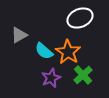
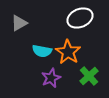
gray triangle: moved 12 px up
cyan semicircle: moved 2 px left; rotated 30 degrees counterclockwise
green cross: moved 6 px right, 1 px down
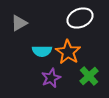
cyan semicircle: rotated 12 degrees counterclockwise
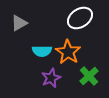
white ellipse: rotated 10 degrees counterclockwise
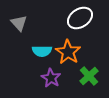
gray triangle: rotated 42 degrees counterclockwise
purple star: rotated 18 degrees counterclockwise
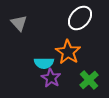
white ellipse: rotated 15 degrees counterclockwise
cyan semicircle: moved 2 px right, 12 px down
green cross: moved 4 px down
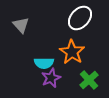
gray triangle: moved 2 px right, 2 px down
orange star: moved 4 px right
purple star: rotated 18 degrees clockwise
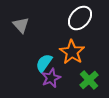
cyan semicircle: rotated 126 degrees clockwise
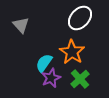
green cross: moved 9 px left, 1 px up
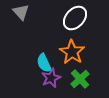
white ellipse: moved 5 px left
gray triangle: moved 13 px up
cyan semicircle: rotated 60 degrees counterclockwise
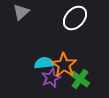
gray triangle: rotated 30 degrees clockwise
orange star: moved 8 px left, 13 px down
cyan semicircle: rotated 108 degrees clockwise
green cross: rotated 12 degrees counterclockwise
